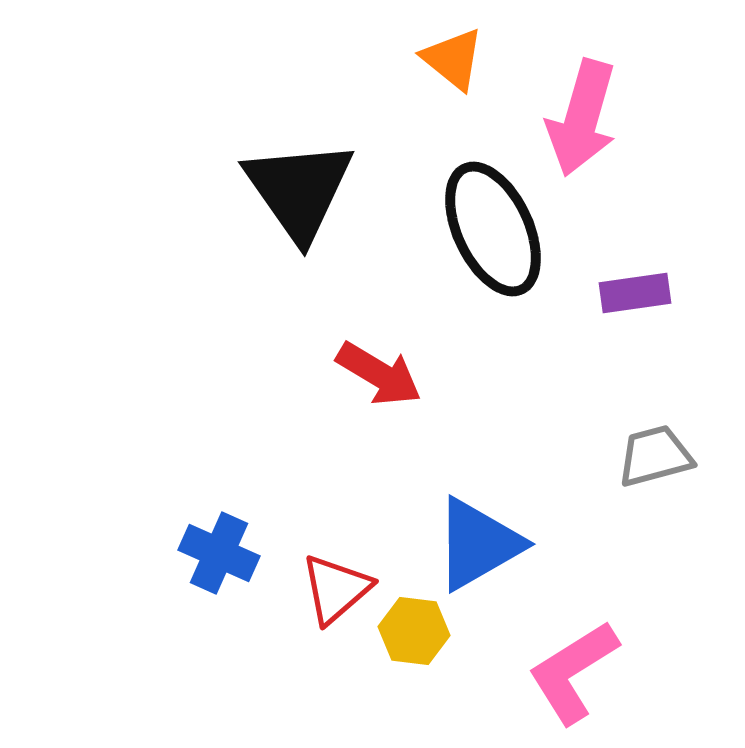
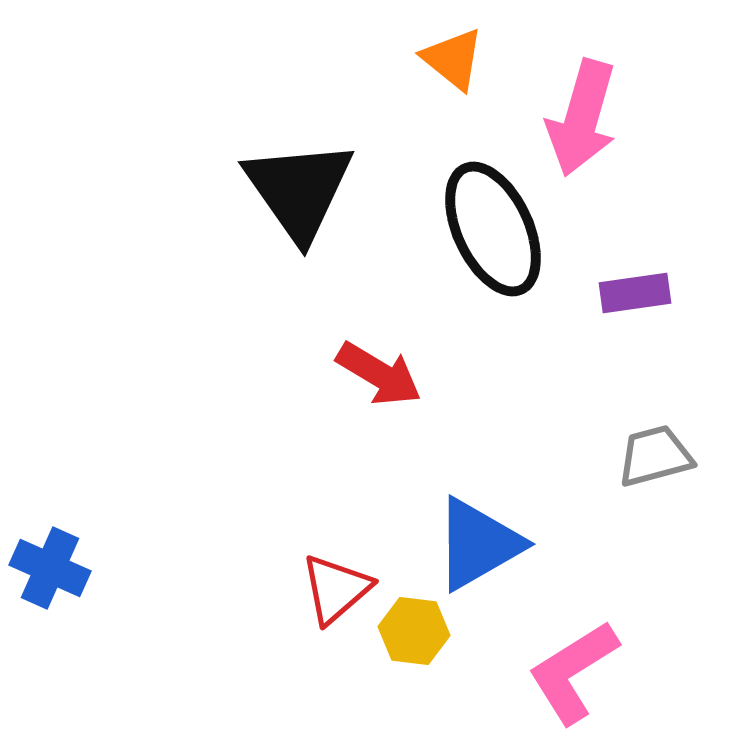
blue cross: moved 169 px left, 15 px down
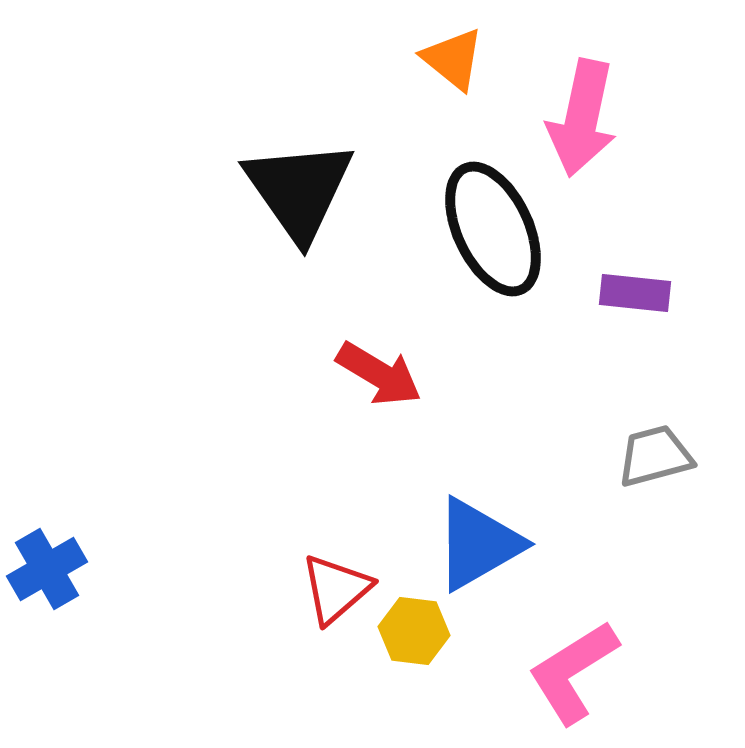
pink arrow: rotated 4 degrees counterclockwise
purple rectangle: rotated 14 degrees clockwise
blue cross: moved 3 px left, 1 px down; rotated 36 degrees clockwise
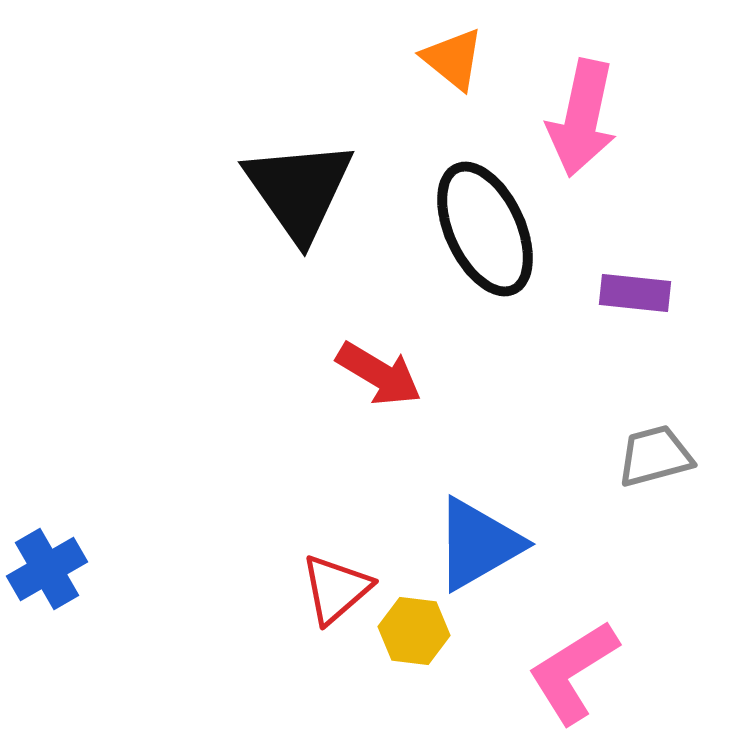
black ellipse: moved 8 px left
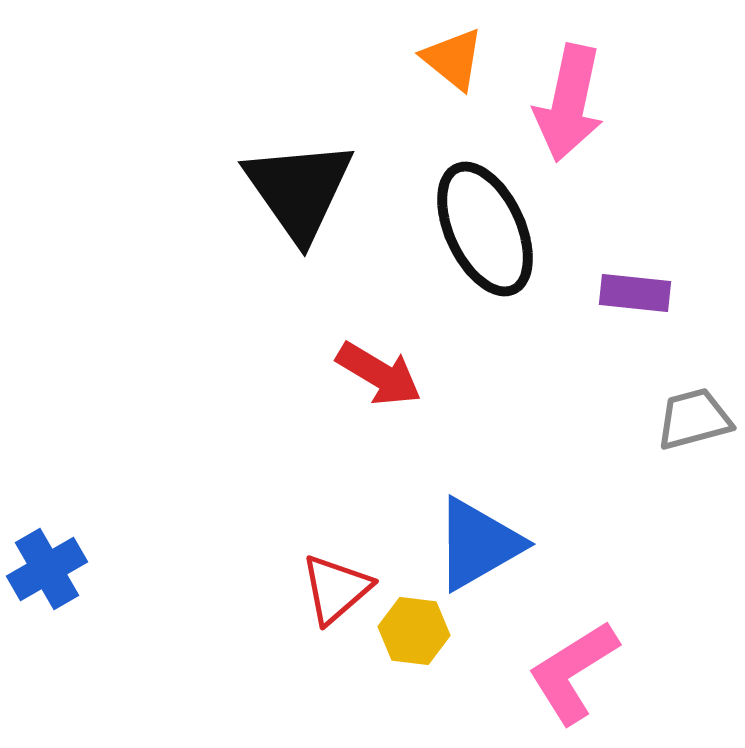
pink arrow: moved 13 px left, 15 px up
gray trapezoid: moved 39 px right, 37 px up
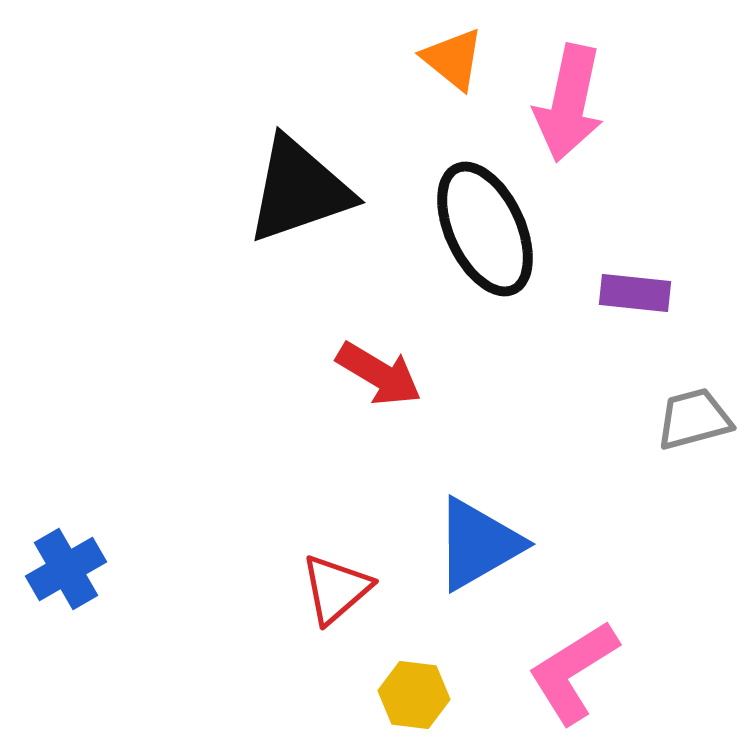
black triangle: rotated 46 degrees clockwise
blue cross: moved 19 px right
yellow hexagon: moved 64 px down
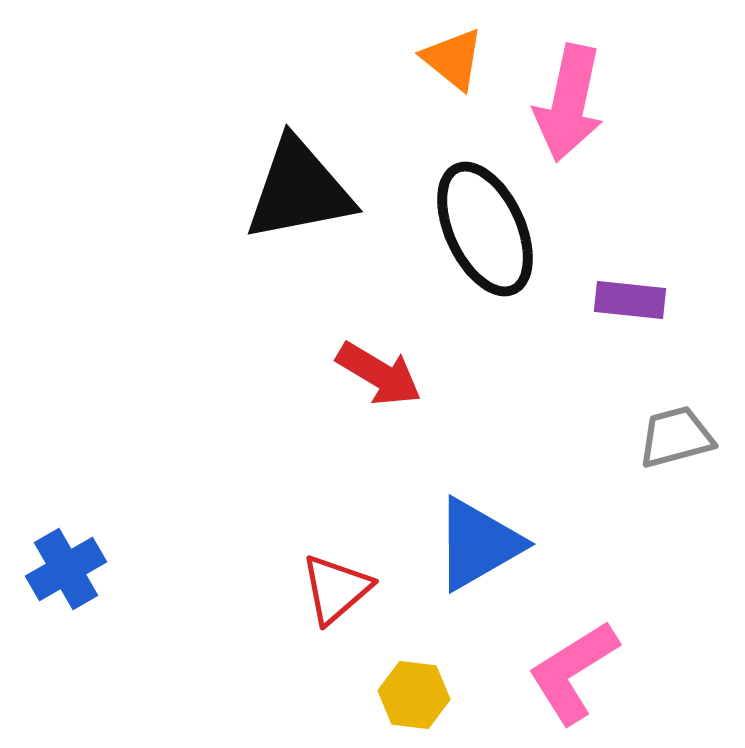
black triangle: rotated 8 degrees clockwise
purple rectangle: moved 5 px left, 7 px down
gray trapezoid: moved 18 px left, 18 px down
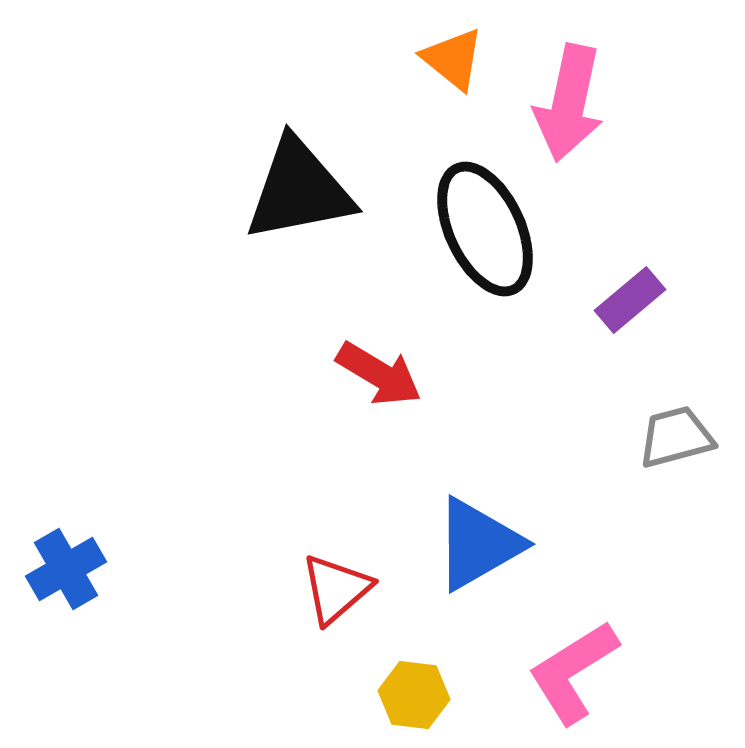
purple rectangle: rotated 46 degrees counterclockwise
